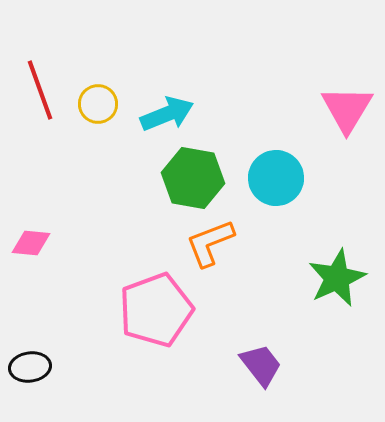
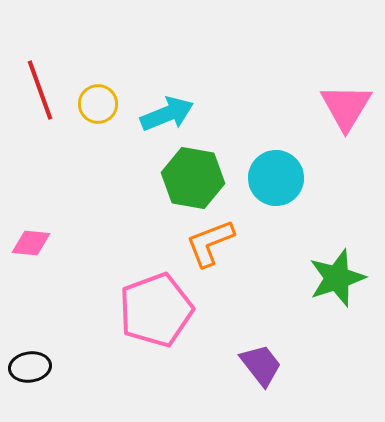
pink triangle: moved 1 px left, 2 px up
green star: rotated 6 degrees clockwise
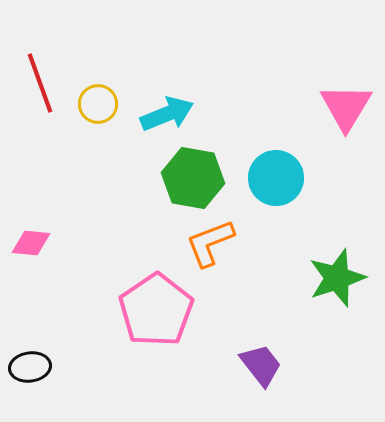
red line: moved 7 px up
pink pentagon: rotated 14 degrees counterclockwise
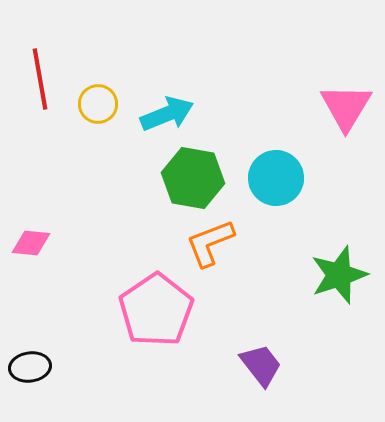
red line: moved 4 px up; rotated 10 degrees clockwise
green star: moved 2 px right, 3 px up
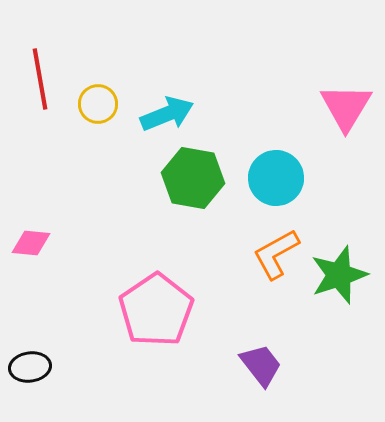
orange L-shape: moved 66 px right, 11 px down; rotated 8 degrees counterclockwise
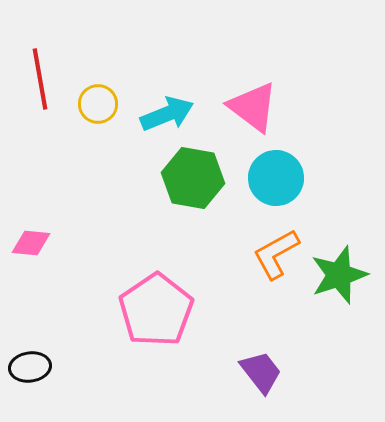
pink triangle: moved 93 px left; rotated 24 degrees counterclockwise
purple trapezoid: moved 7 px down
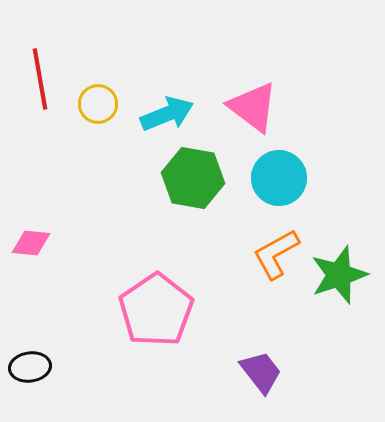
cyan circle: moved 3 px right
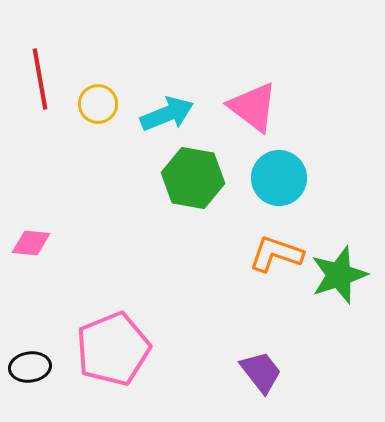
orange L-shape: rotated 48 degrees clockwise
pink pentagon: moved 43 px left, 39 px down; rotated 12 degrees clockwise
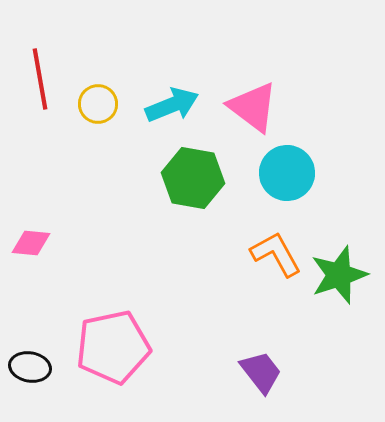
cyan arrow: moved 5 px right, 9 px up
cyan circle: moved 8 px right, 5 px up
orange L-shape: rotated 42 degrees clockwise
pink pentagon: moved 2 px up; rotated 10 degrees clockwise
black ellipse: rotated 18 degrees clockwise
